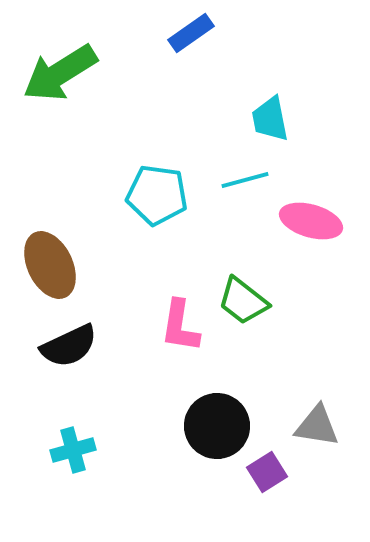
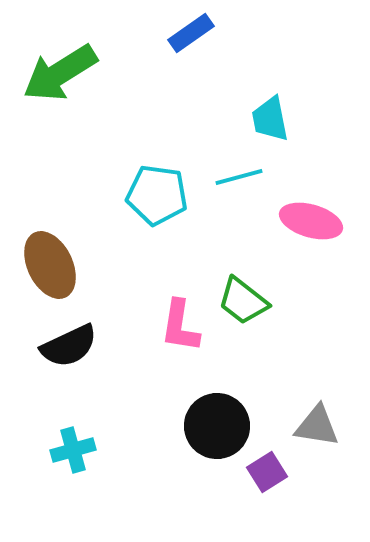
cyan line: moved 6 px left, 3 px up
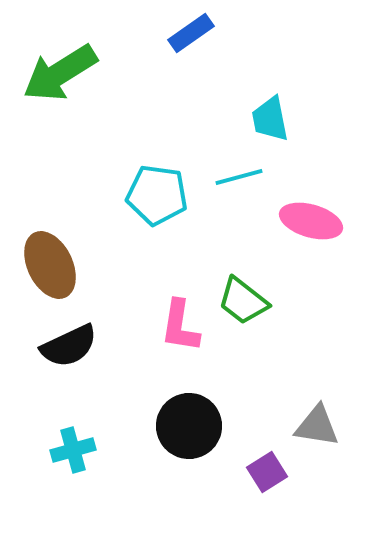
black circle: moved 28 px left
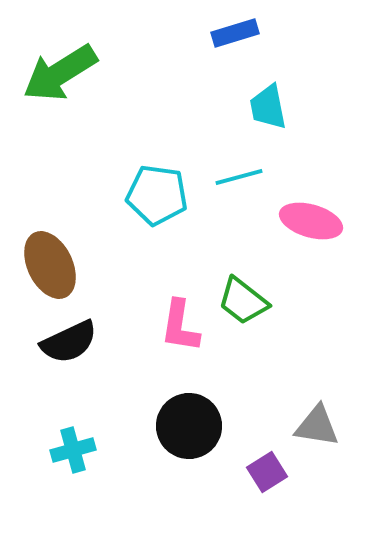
blue rectangle: moved 44 px right; rotated 18 degrees clockwise
cyan trapezoid: moved 2 px left, 12 px up
black semicircle: moved 4 px up
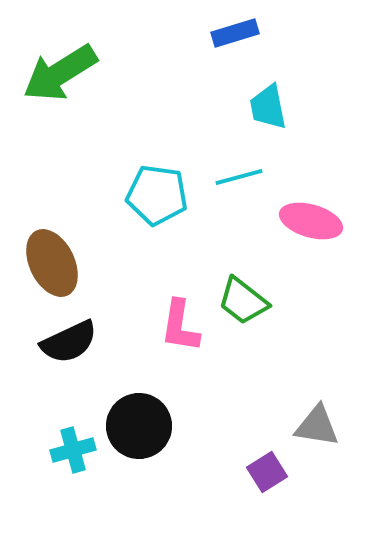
brown ellipse: moved 2 px right, 2 px up
black circle: moved 50 px left
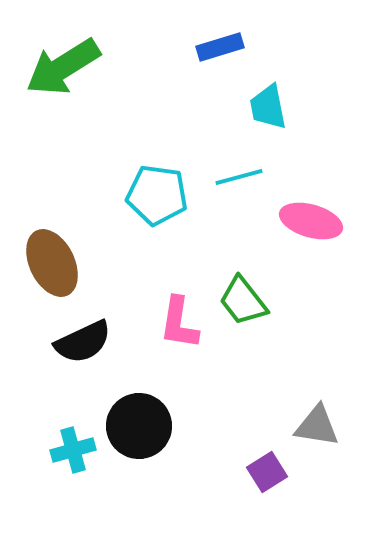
blue rectangle: moved 15 px left, 14 px down
green arrow: moved 3 px right, 6 px up
green trapezoid: rotated 14 degrees clockwise
pink L-shape: moved 1 px left, 3 px up
black semicircle: moved 14 px right
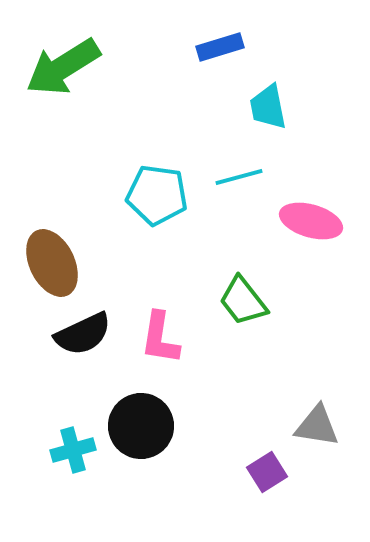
pink L-shape: moved 19 px left, 15 px down
black semicircle: moved 8 px up
black circle: moved 2 px right
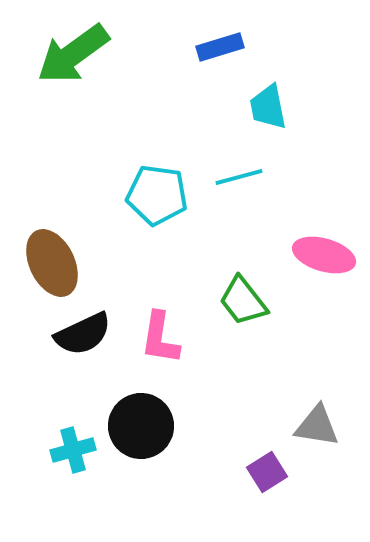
green arrow: moved 10 px right, 13 px up; rotated 4 degrees counterclockwise
pink ellipse: moved 13 px right, 34 px down
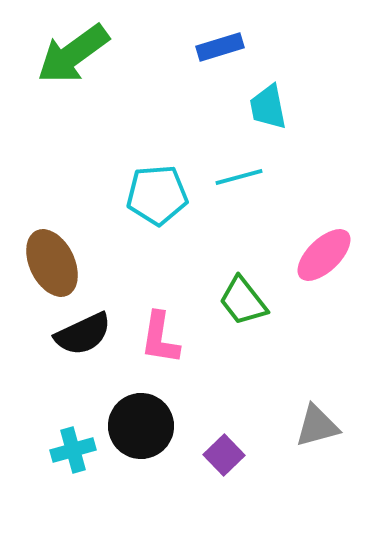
cyan pentagon: rotated 12 degrees counterclockwise
pink ellipse: rotated 60 degrees counterclockwise
gray triangle: rotated 24 degrees counterclockwise
purple square: moved 43 px left, 17 px up; rotated 12 degrees counterclockwise
